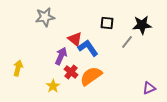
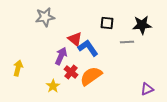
gray line: rotated 48 degrees clockwise
purple triangle: moved 2 px left, 1 px down
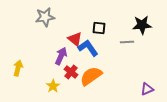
black square: moved 8 px left, 5 px down
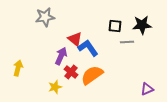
black square: moved 16 px right, 2 px up
orange semicircle: moved 1 px right, 1 px up
yellow star: moved 2 px right, 1 px down; rotated 16 degrees clockwise
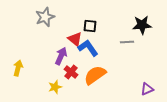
gray star: rotated 12 degrees counterclockwise
black square: moved 25 px left
orange semicircle: moved 3 px right
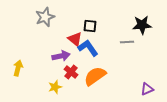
purple arrow: rotated 54 degrees clockwise
orange semicircle: moved 1 px down
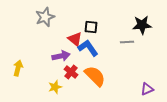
black square: moved 1 px right, 1 px down
orange semicircle: rotated 80 degrees clockwise
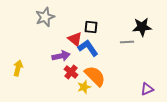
black star: moved 2 px down
yellow star: moved 29 px right
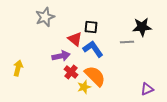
blue L-shape: moved 5 px right, 1 px down
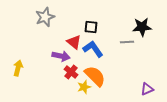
red triangle: moved 1 px left, 3 px down
purple arrow: rotated 24 degrees clockwise
